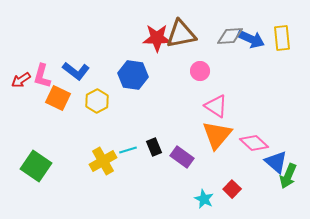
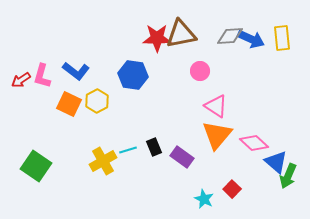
orange square: moved 11 px right, 6 px down
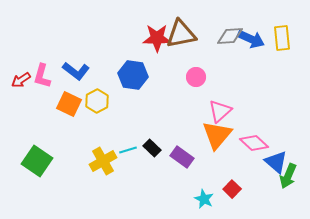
pink circle: moved 4 px left, 6 px down
pink triangle: moved 4 px right, 5 px down; rotated 45 degrees clockwise
black rectangle: moved 2 px left, 1 px down; rotated 24 degrees counterclockwise
green square: moved 1 px right, 5 px up
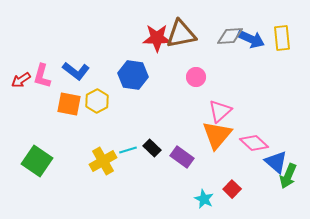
orange square: rotated 15 degrees counterclockwise
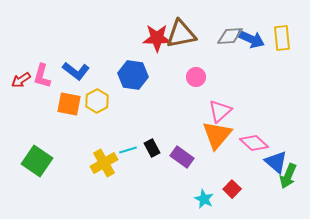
black rectangle: rotated 18 degrees clockwise
yellow cross: moved 1 px right, 2 px down
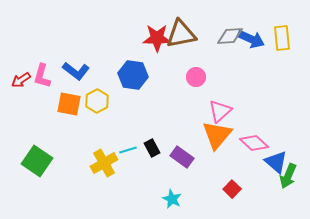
cyan star: moved 32 px left
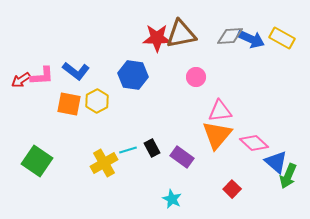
yellow rectangle: rotated 55 degrees counterclockwise
pink L-shape: rotated 110 degrees counterclockwise
pink triangle: rotated 35 degrees clockwise
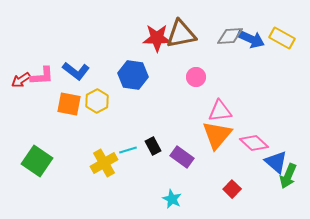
black rectangle: moved 1 px right, 2 px up
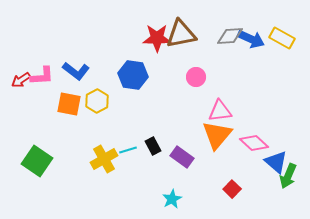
yellow cross: moved 4 px up
cyan star: rotated 18 degrees clockwise
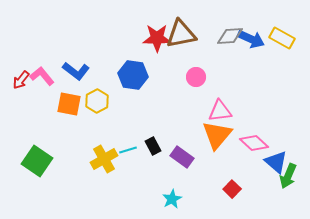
pink L-shape: rotated 125 degrees counterclockwise
red arrow: rotated 18 degrees counterclockwise
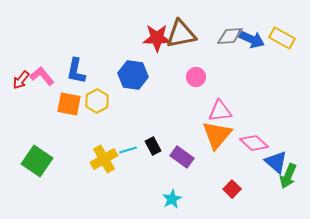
blue L-shape: rotated 64 degrees clockwise
